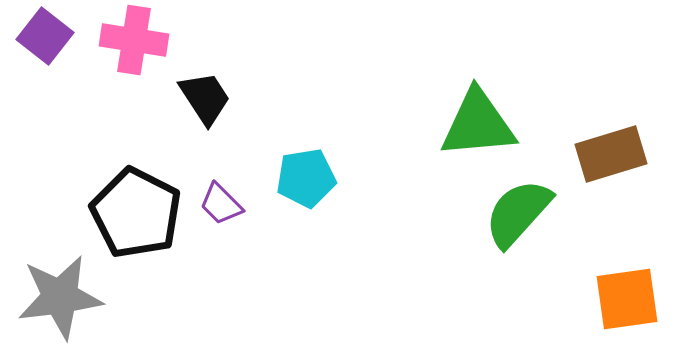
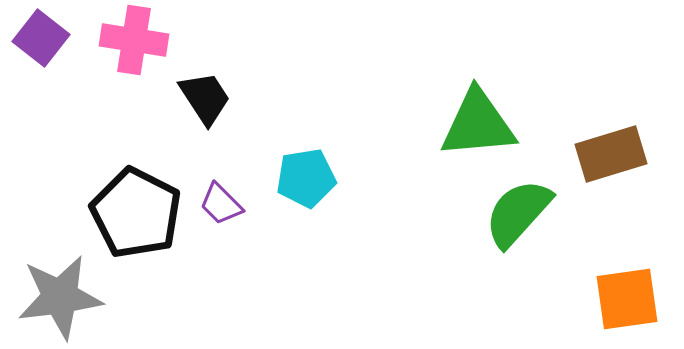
purple square: moved 4 px left, 2 px down
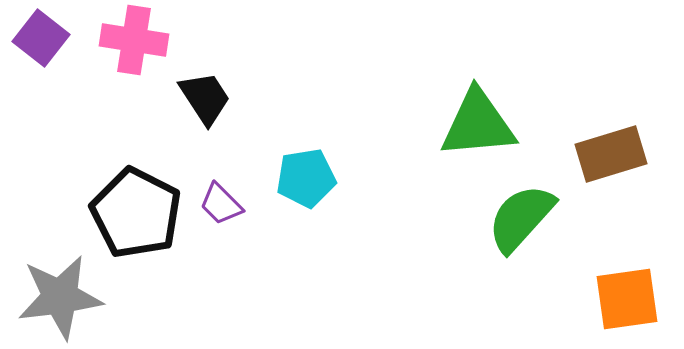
green semicircle: moved 3 px right, 5 px down
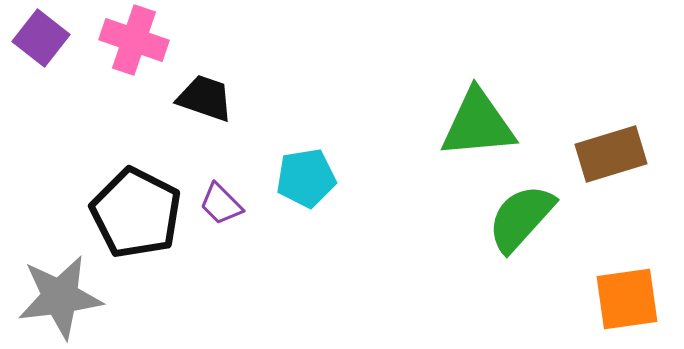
pink cross: rotated 10 degrees clockwise
black trapezoid: rotated 38 degrees counterclockwise
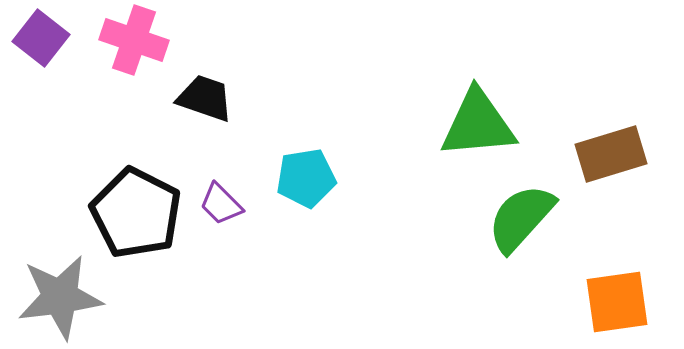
orange square: moved 10 px left, 3 px down
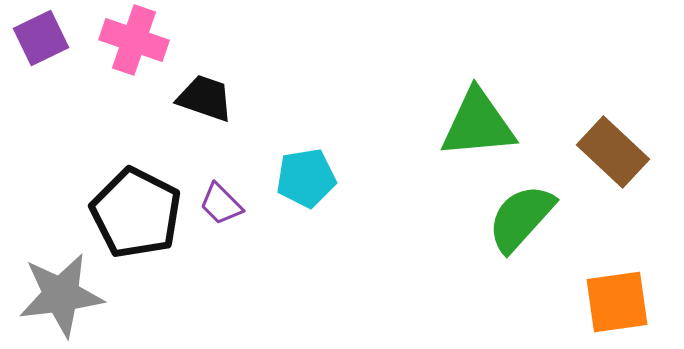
purple square: rotated 26 degrees clockwise
brown rectangle: moved 2 px right, 2 px up; rotated 60 degrees clockwise
gray star: moved 1 px right, 2 px up
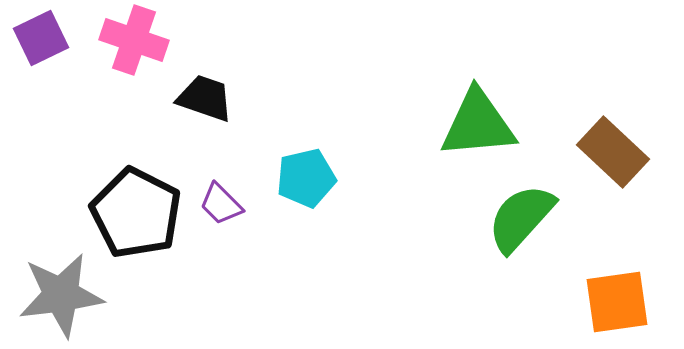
cyan pentagon: rotated 4 degrees counterclockwise
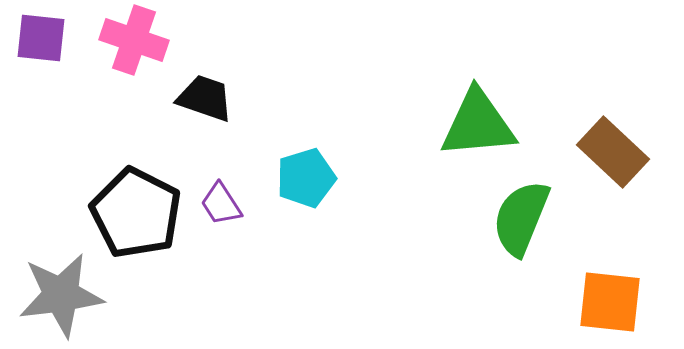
purple square: rotated 32 degrees clockwise
cyan pentagon: rotated 4 degrees counterclockwise
purple trapezoid: rotated 12 degrees clockwise
green semicircle: rotated 20 degrees counterclockwise
orange square: moved 7 px left; rotated 14 degrees clockwise
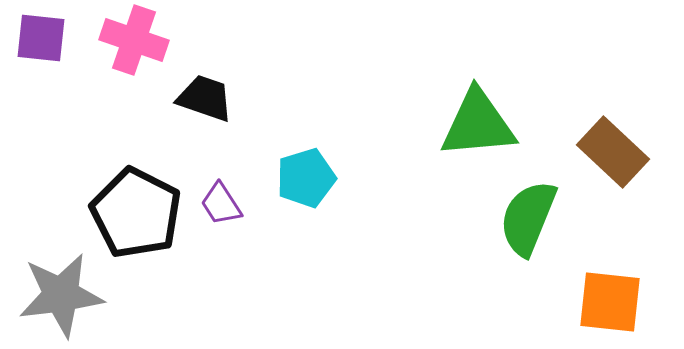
green semicircle: moved 7 px right
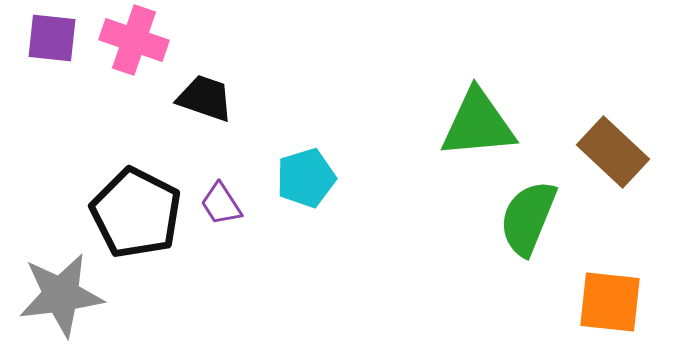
purple square: moved 11 px right
